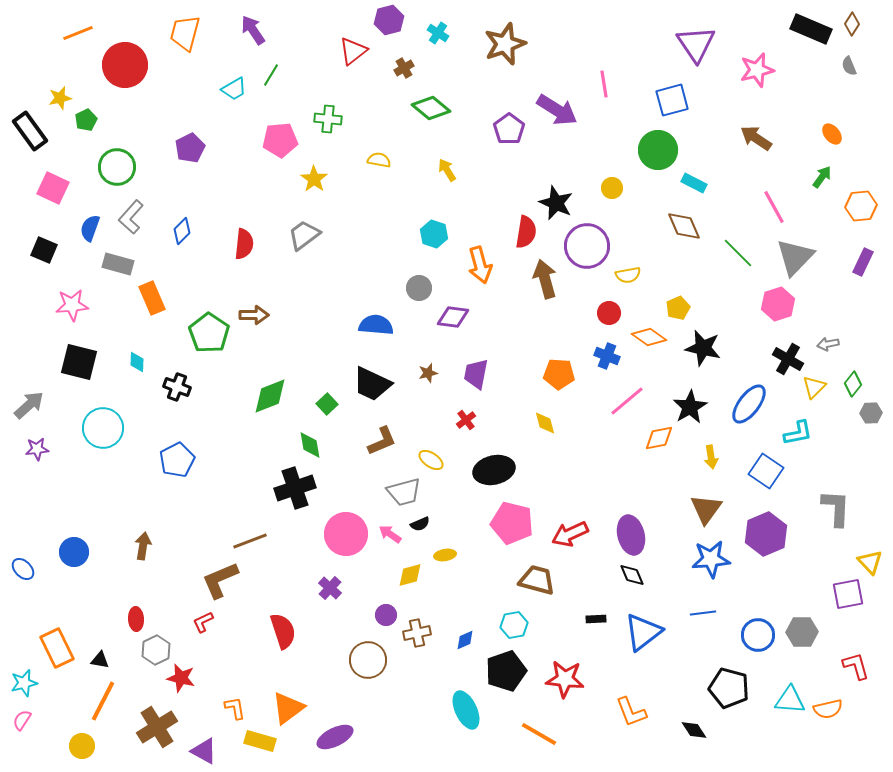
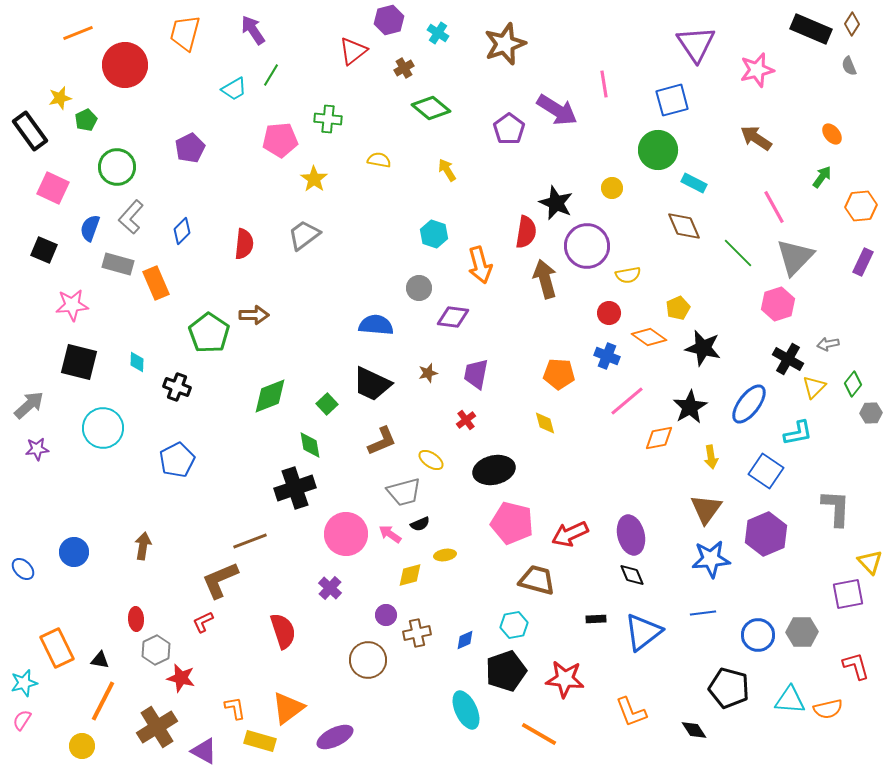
orange rectangle at (152, 298): moved 4 px right, 15 px up
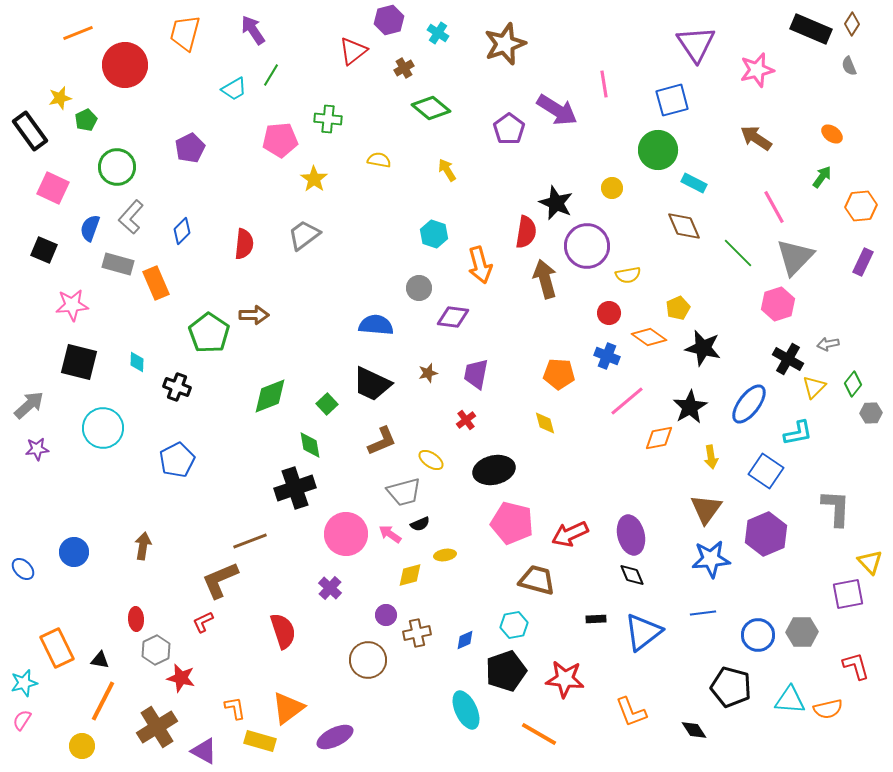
orange ellipse at (832, 134): rotated 15 degrees counterclockwise
black pentagon at (729, 688): moved 2 px right, 1 px up
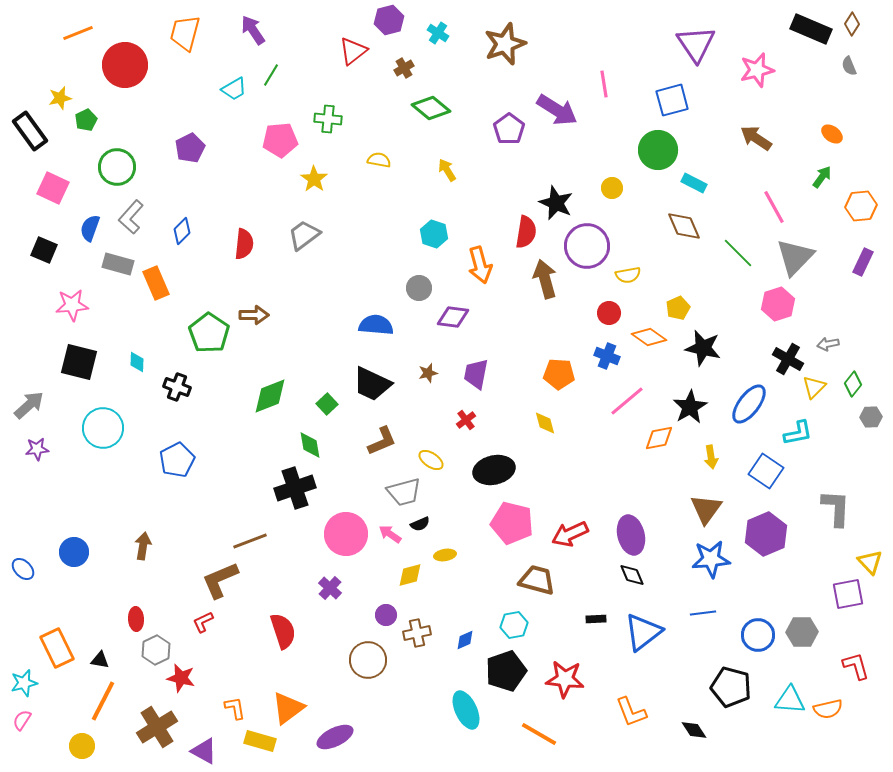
gray hexagon at (871, 413): moved 4 px down
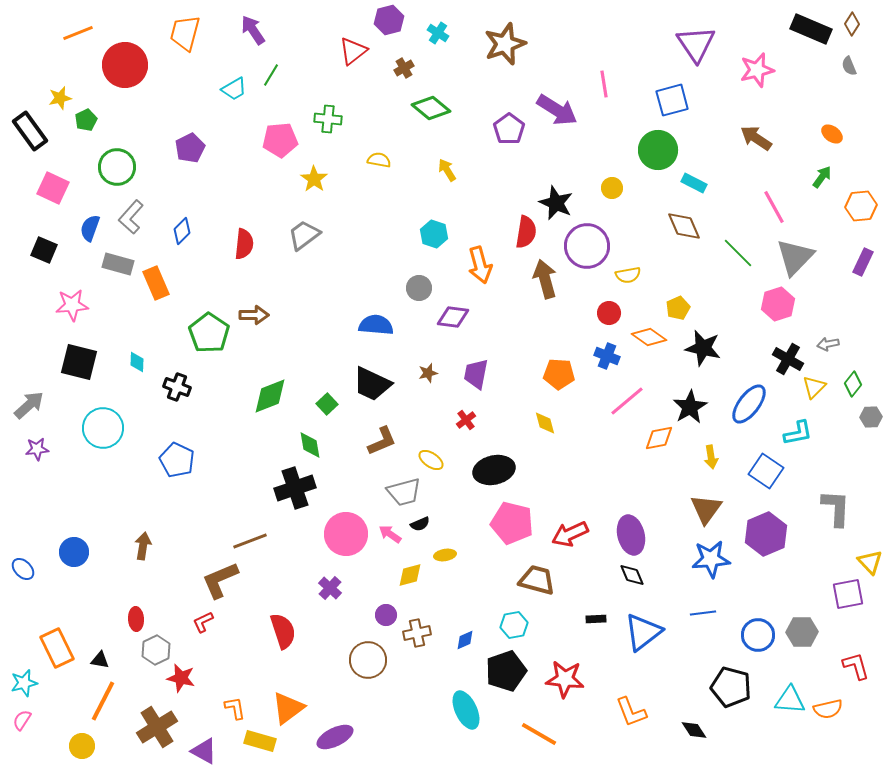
blue pentagon at (177, 460): rotated 20 degrees counterclockwise
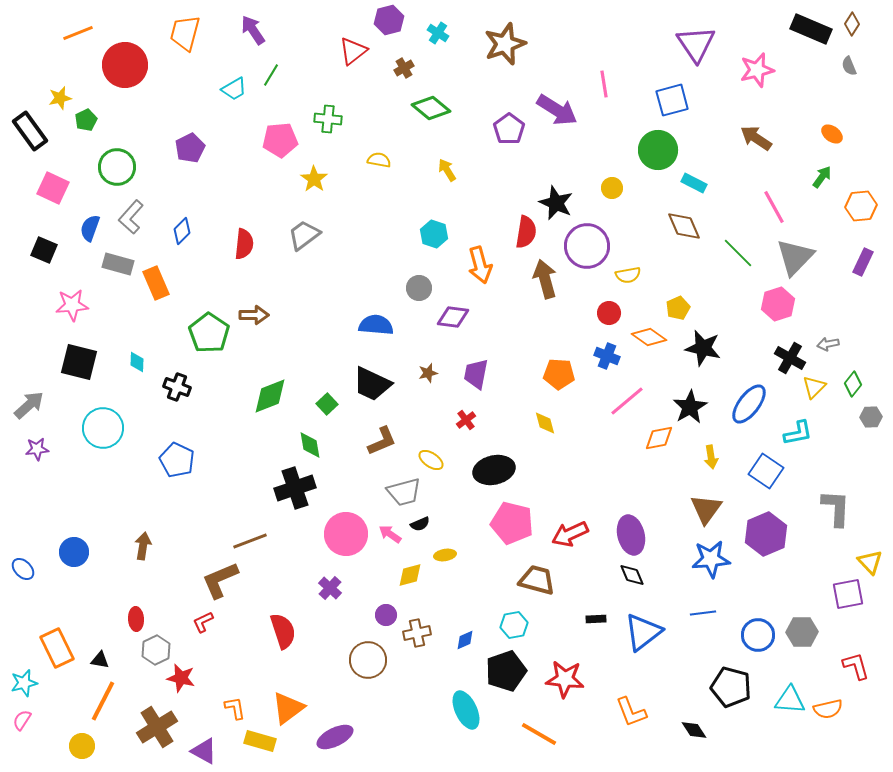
black cross at (788, 359): moved 2 px right, 1 px up
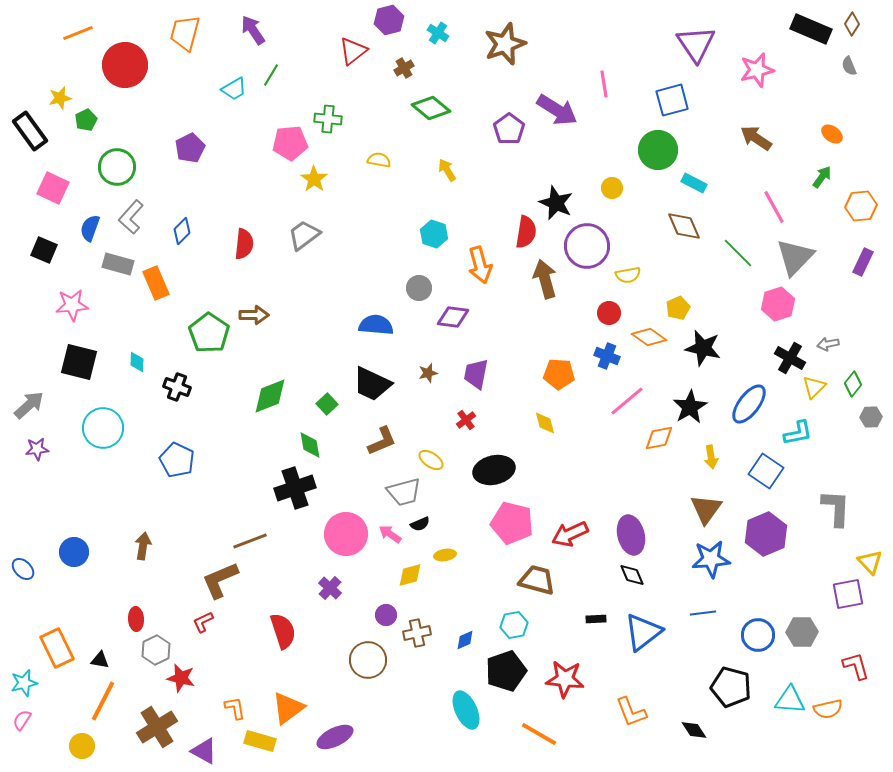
pink pentagon at (280, 140): moved 10 px right, 3 px down
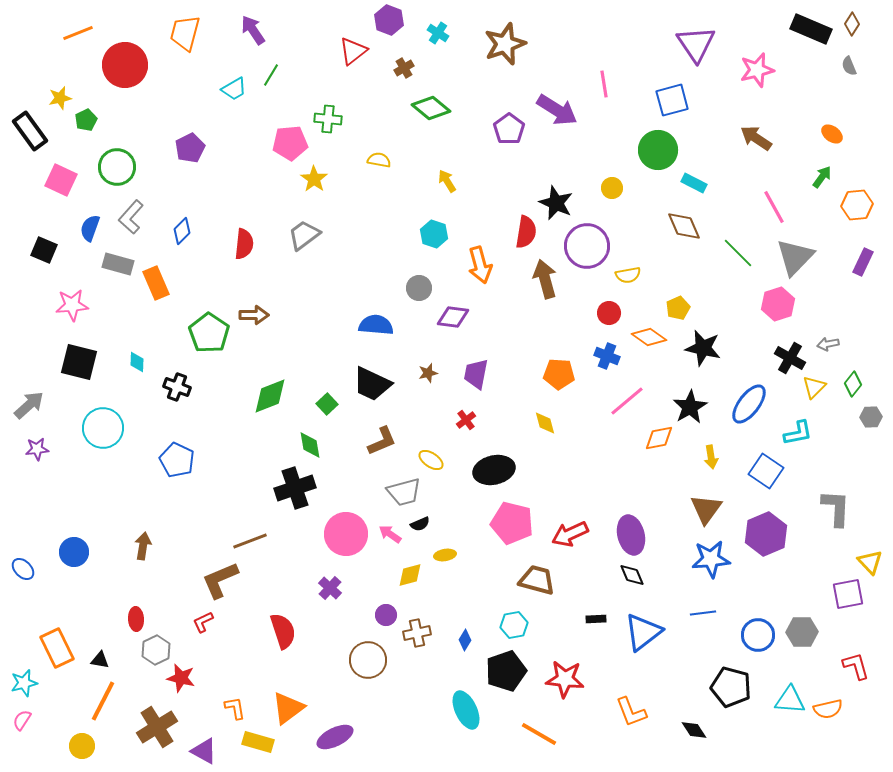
purple hexagon at (389, 20): rotated 24 degrees counterclockwise
yellow arrow at (447, 170): moved 11 px down
pink square at (53, 188): moved 8 px right, 8 px up
orange hexagon at (861, 206): moved 4 px left, 1 px up
blue diamond at (465, 640): rotated 35 degrees counterclockwise
yellow rectangle at (260, 741): moved 2 px left, 1 px down
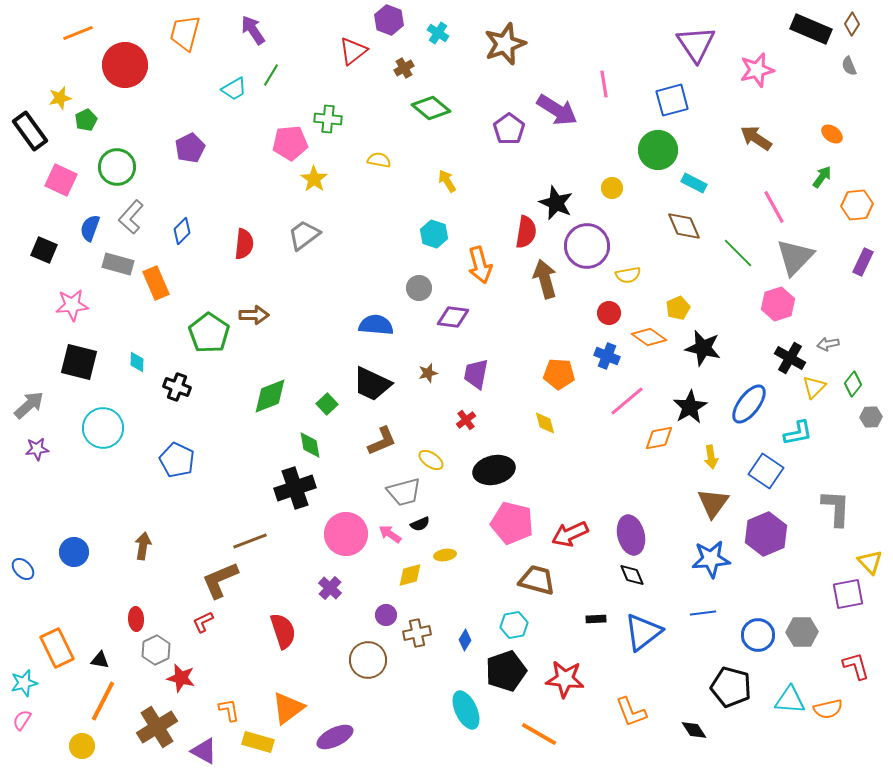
brown triangle at (706, 509): moved 7 px right, 6 px up
orange L-shape at (235, 708): moved 6 px left, 2 px down
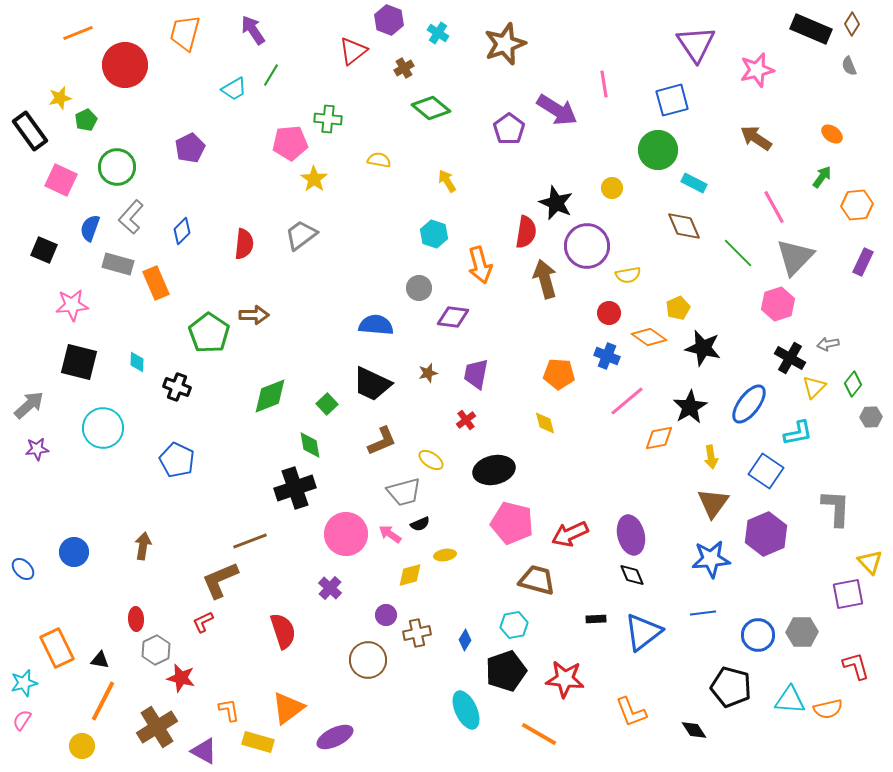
gray trapezoid at (304, 235): moved 3 px left
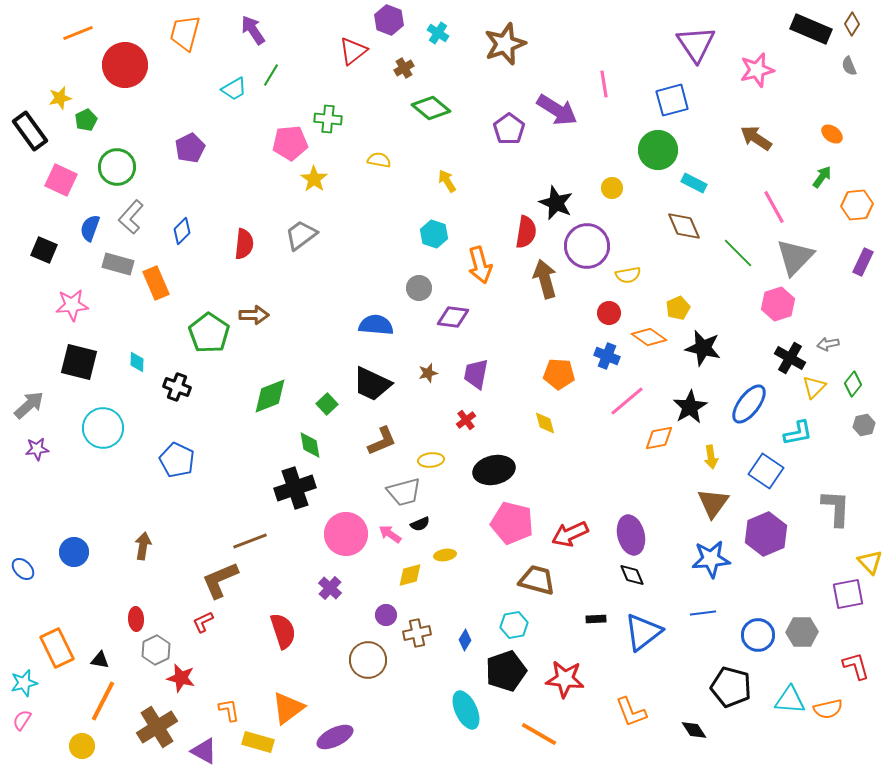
gray hexagon at (871, 417): moved 7 px left, 8 px down; rotated 10 degrees counterclockwise
yellow ellipse at (431, 460): rotated 40 degrees counterclockwise
